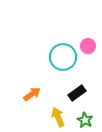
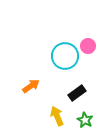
cyan circle: moved 2 px right, 1 px up
orange arrow: moved 1 px left, 8 px up
yellow arrow: moved 1 px left, 1 px up
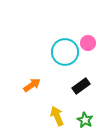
pink circle: moved 3 px up
cyan circle: moved 4 px up
orange arrow: moved 1 px right, 1 px up
black rectangle: moved 4 px right, 7 px up
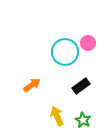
green star: moved 2 px left
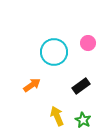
cyan circle: moved 11 px left
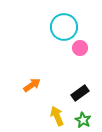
pink circle: moved 8 px left, 5 px down
cyan circle: moved 10 px right, 25 px up
black rectangle: moved 1 px left, 7 px down
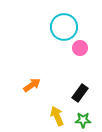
black rectangle: rotated 18 degrees counterclockwise
green star: rotated 28 degrees counterclockwise
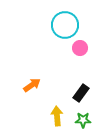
cyan circle: moved 1 px right, 2 px up
black rectangle: moved 1 px right
yellow arrow: rotated 18 degrees clockwise
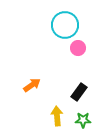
pink circle: moved 2 px left
black rectangle: moved 2 px left, 1 px up
